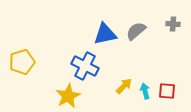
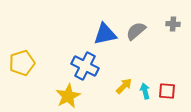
yellow pentagon: moved 1 px down
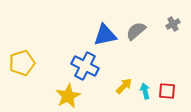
gray cross: rotated 32 degrees counterclockwise
blue triangle: moved 1 px down
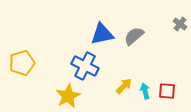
gray cross: moved 7 px right; rotated 24 degrees counterclockwise
gray semicircle: moved 2 px left, 5 px down
blue triangle: moved 3 px left, 1 px up
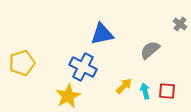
gray semicircle: moved 16 px right, 14 px down
blue cross: moved 2 px left, 1 px down
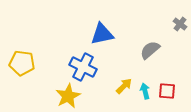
yellow pentagon: rotated 25 degrees clockwise
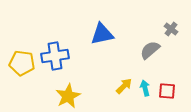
gray cross: moved 9 px left, 5 px down
blue cross: moved 28 px left, 11 px up; rotated 36 degrees counterclockwise
cyan arrow: moved 3 px up
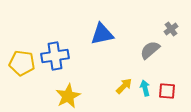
gray cross: rotated 16 degrees clockwise
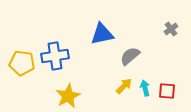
gray semicircle: moved 20 px left, 6 px down
